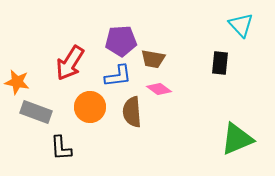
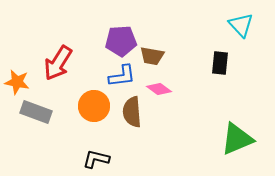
brown trapezoid: moved 1 px left, 3 px up
red arrow: moved 12 px left
blue L-shape: moved 4 px right
orange circle: moved 4 px right, 1 px up
black L-shape: moved 35 px right, 11 px down; rotated 108 degrees clockwise
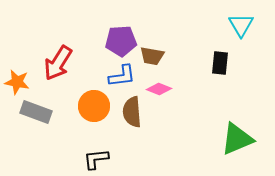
cyan triangle: rotated 12 degrees clockwise
pink diamond: rotated 15 degrees counterclockwise
black L-shape: rotated 20 degrees counterclockwise
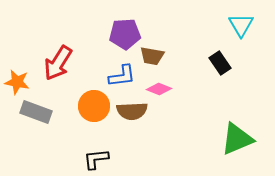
purple pentagon: moved 4 px right, 7 px up
black rectangle: rotated 40 degrees counterclockwise
brown semicircle: moved 1 px up; rotated 88 degrees counterclockwise
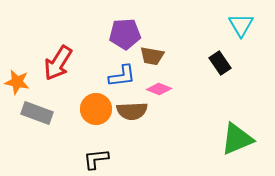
orange circle: moved 2 px right, 3 px down
gray rectangle: moved 1 px right, 1 px down
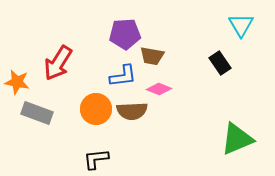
blue L-shape: moved 1 px right
